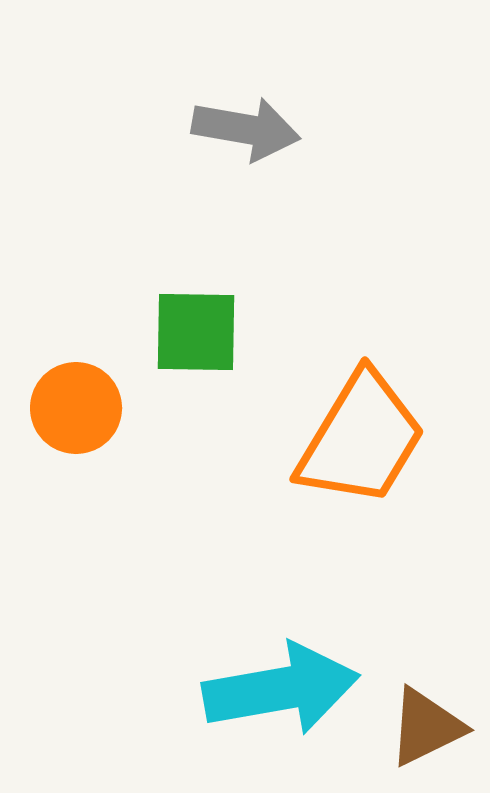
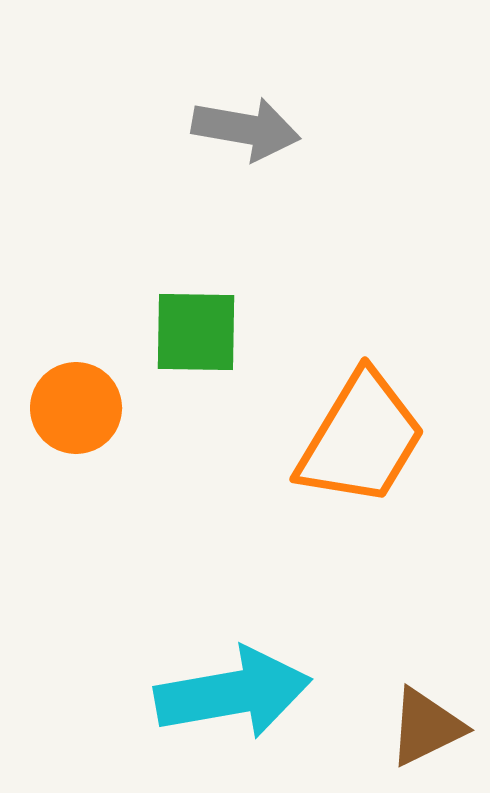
cyan arrow: moved 48 px left, 4 px down
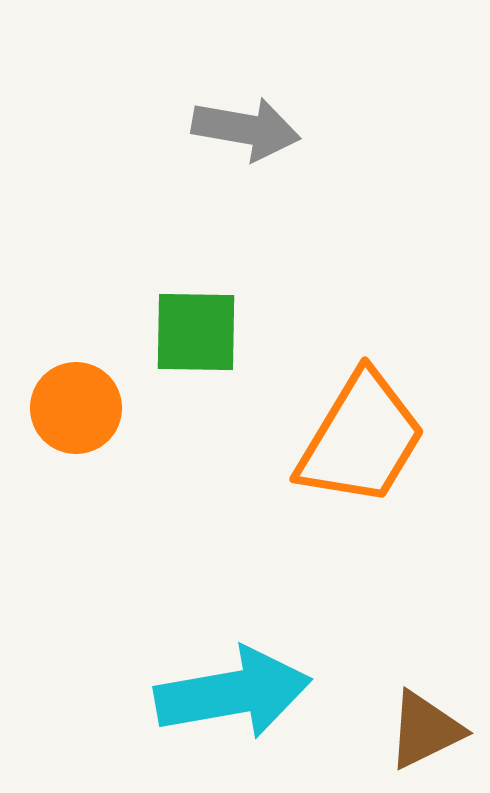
brown triangle: moved 1 px left, 3 px down
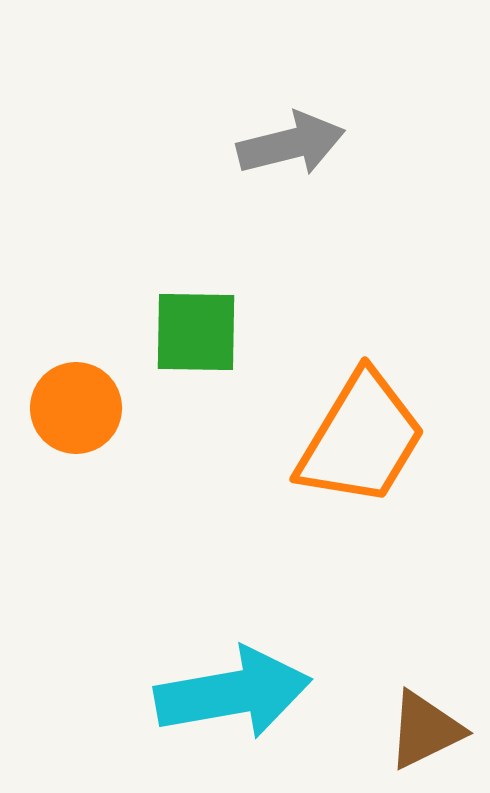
gray arrow: moved 45 px right, 15 px down; rotated 24 degrees counterclockwise
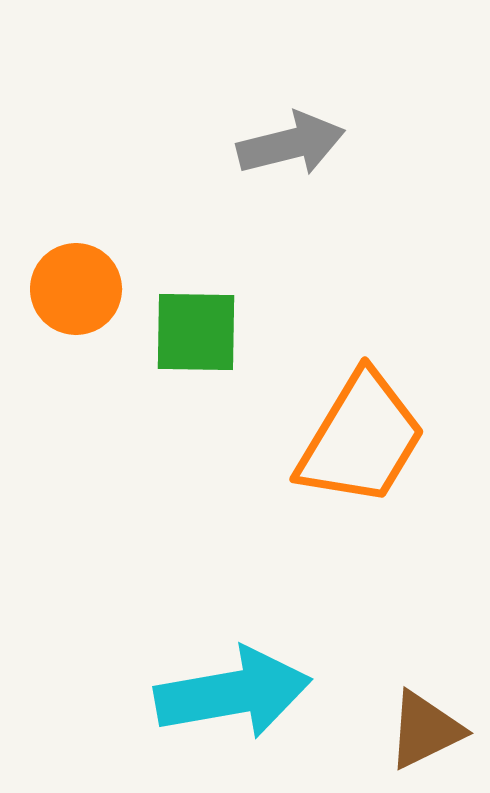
orange circle: moved 119 px up
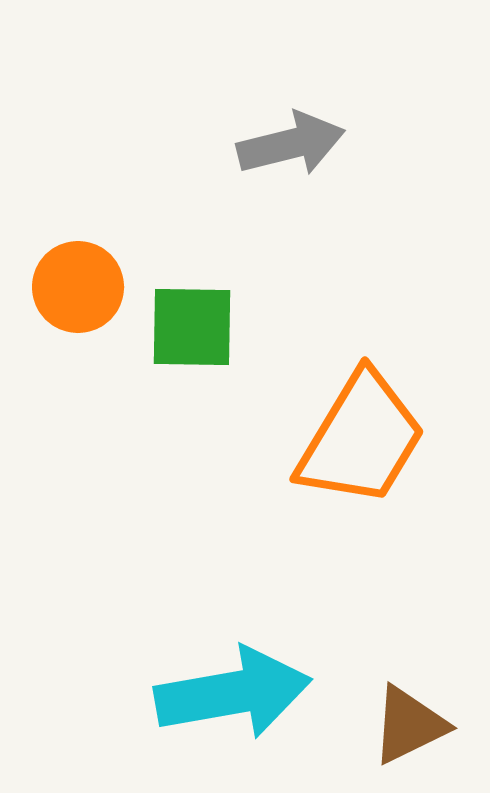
orange circle: moved 2 px right, 2 px up
green square: moved 4 px left, 5 px up
brown triangle: moved 16 px left, 5 px up
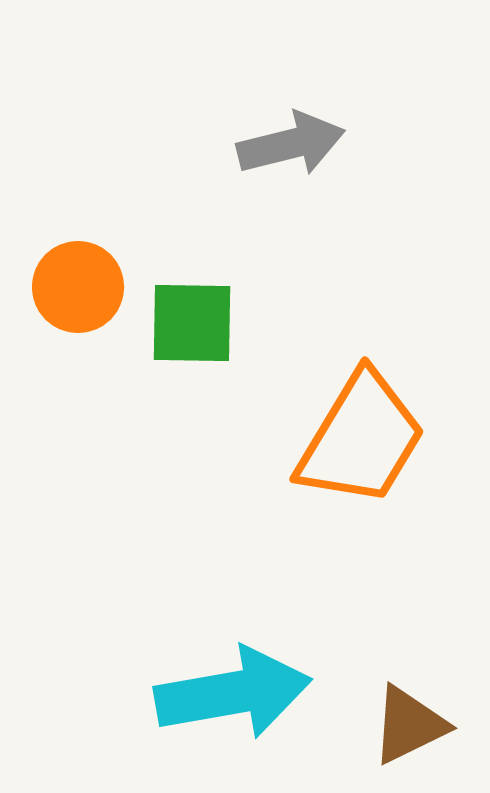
green square: moved 4 px up
